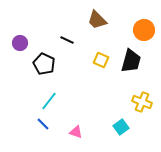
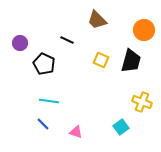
cyan line: rotated 60 degrees clockwise
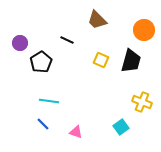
black pentagon: moved 3 px left, 2 px up; rotated 15 degrees clockwise
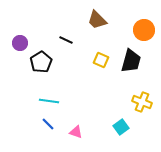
black line: moved 1 px left
blue line: moved 5 px right
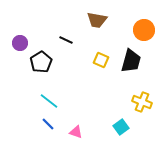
brown trapezoid: rotated 35 degrees counterclockwise
cyan line: rotated 30 degrees clockwise
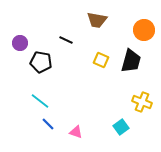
black pentagon: rotated 30 degrees counterclockwise
cyan line: moved 9 px left
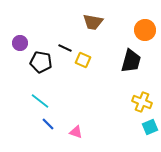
brown trapezoid: moved 4 px left, 2 px down
orange circle: moved 1 px right
black line: moved 1 px left, 8 px down
yellow square: moved 18 px left
cyan square: moved 29 px right; rotated 14 degrees clockwise
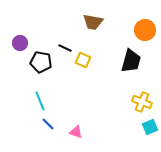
cyan line: rotated 30 degrees clockwise
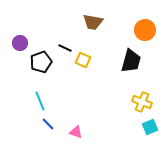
black pentagon: rotated 30 degrees counterclockwise
